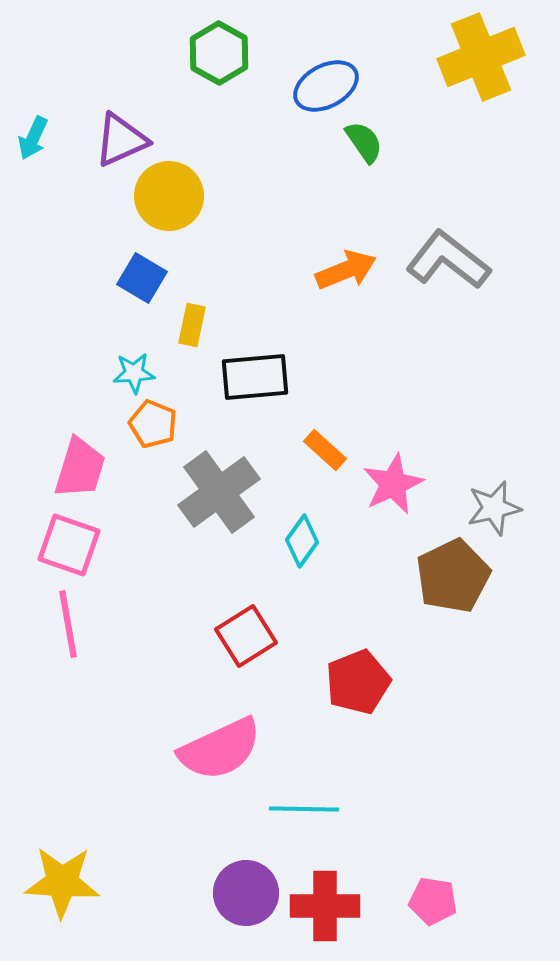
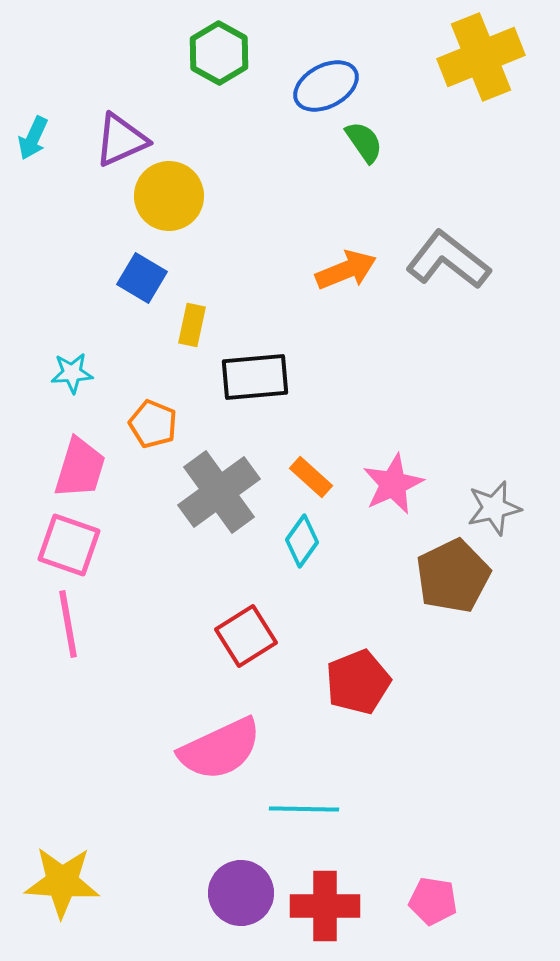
cyan star: moved 62 px left
orange rectangle: moved 14 px left, 27 px down
purple circle: moved 5 px left
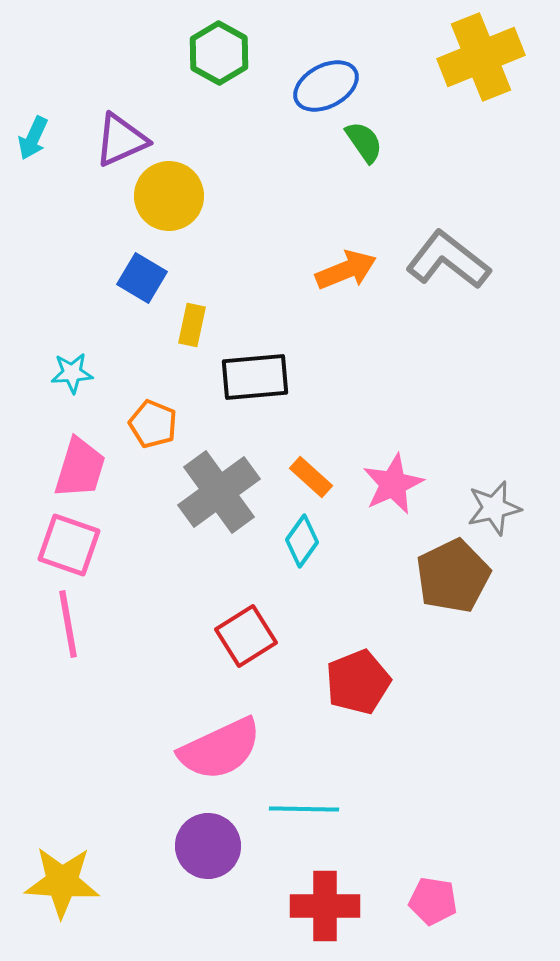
purple circle: moved 33 px left, 47 px up
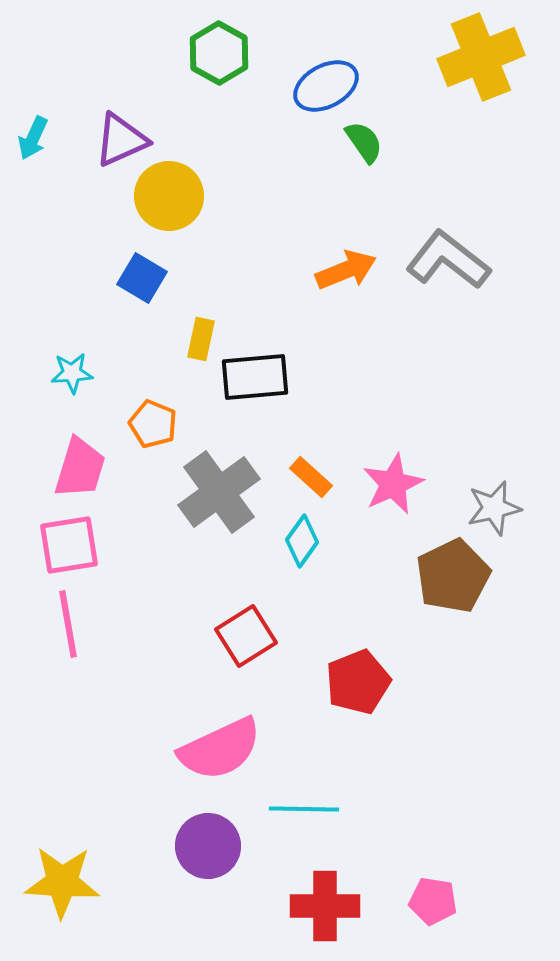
yellow rectangle: moved 9 px right, 14 px down
pink square: rotated 28 degrees counterclockwise
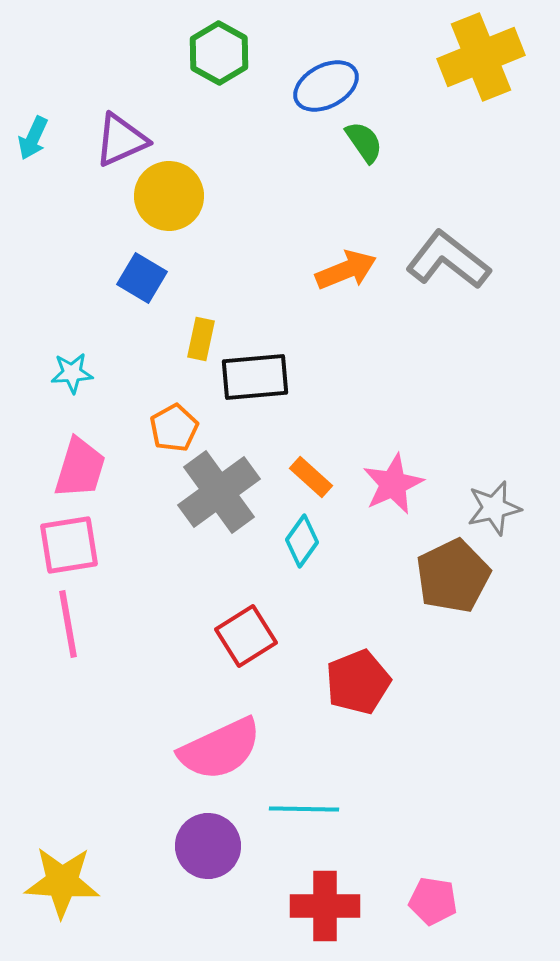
orange pentagon: moved 21 px right, 4 px down; rotated 21 degrees clockwise
